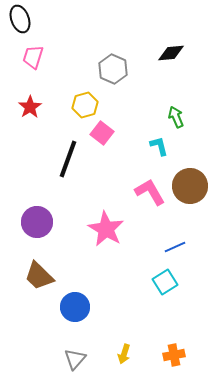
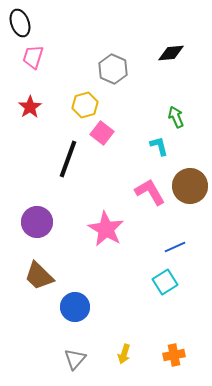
black ellipse: moved 4 px down
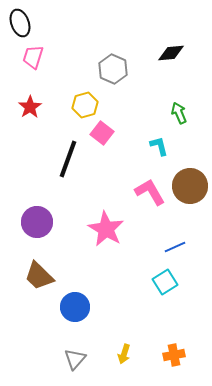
green arrow: moved 3 px right, 4 px up
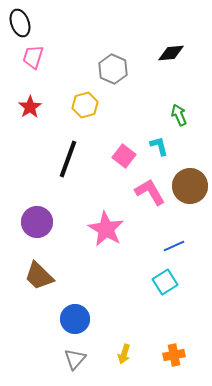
green arrow: moved 2 px down
pink square: moved 22 px right, 23 px down
blue line: moved 1 px left, 1 px up
blue circle: moved 12 px down
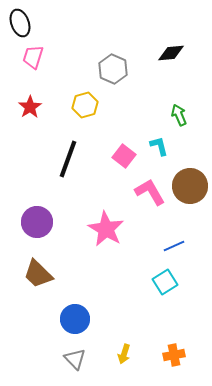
brown trapezoid: moved 1 px left, 2 px up
gray triangle: rotated 25 degrees counterclockwise
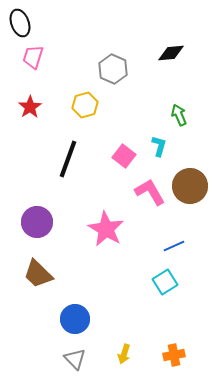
cyan L-shape: rotated 30 degrees clockwise
